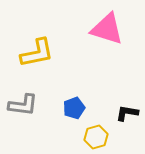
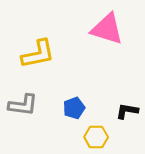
yellow L-shape: moved 1 px right, 1 px down
black L-shape: moved 2 px up
yellow hexagon: rotated 15 degrees clockwise
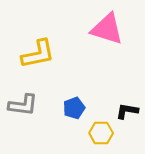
yellow hexagon: moved 5 px right, 4 px up
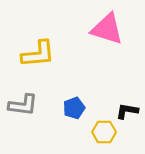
yellow L-shape: rotated 6 degrees clockwise
yellow hexagon: moved 3 px right, 1 px up
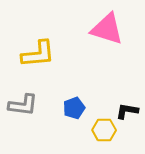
yellow hexagon: moved 2 px up
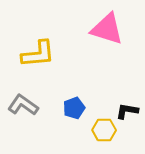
gray L-shape: rotated 152 degrees counterclockwise
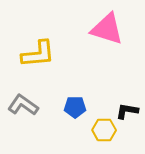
blue pentagon: moved 1 px right, 1 px up; rotated 20 degrees clockwise
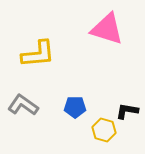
yellow hexagon: rotated 15 degrees clockwise
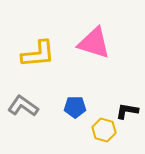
pink triangle: moved 13 px left, 14 px down
gray L-shape: moved 1 px down
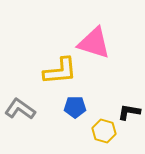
yellow L-shape: moved 22 px right, 17 px down
gray L-shape: moved 3 px left, 3 px down
black L-shape: moved 2 px right, 1 px down
yellow hexagon: moved 1 px down
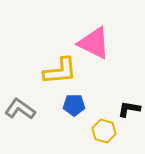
pink triangle: rotated 9 degrees clockwise
blue pentagon: moved 1 px left, 2 px up
black L-shape: moved 3 px up
